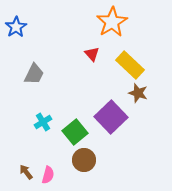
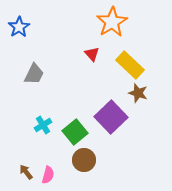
blue star: moved 3 px right
cyan cross: moved 3 px down
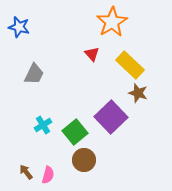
blue star: rotated 25 degrees counterclockwise
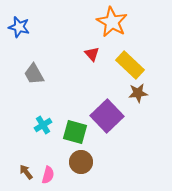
orange star: rotated 12 degrees counterclockwise
gray trapezoid: rotated 125 degrees clockwise
brown star: rotated 24 degrees counterclockwise
purple square: moved 4 px left, 1 px up
green square: rotated 35 degrees counterclockwise
brown circle: moved 3 px left, 2 px down
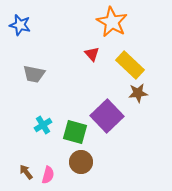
blue star: moved 1 px right, 2 px up
gray trapezoid: rotated 50 degrees counterclockwise
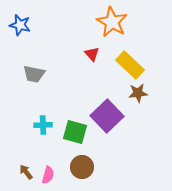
cyan cross: rotated 30 degrees clockwise
brown circle: moved 1 px right, 5 px down
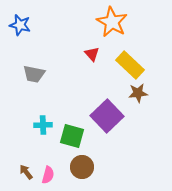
green square: moved 3 px left, 4 px down
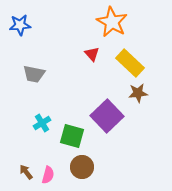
blue star: rotated 20 degrees counterclockwise
yellow rectangle: moved 2 px up
cyan cross: moved 1 px left, 2 px up; rotated 30 degrees counterclockwise
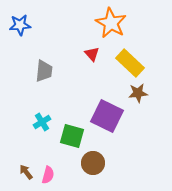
orange star: moved 1 px left, 1 px down
gray trapezoid: moved 10 px right, 3 px up; rotated 95 degrees counterclockwise
purple square: rotated 20 degrees counterclockwise
cyan cross: moved 1 px up
brown circle: moved 11 px right, 4 px up
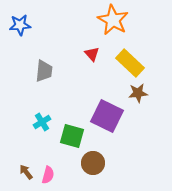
orange star: moved 2 px right, 3 px up
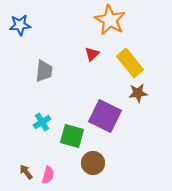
orange star: moved 3 px left
red triangle: rotated 28 degrees clockwise
yellow rectangle: rotated 8 degrees clockwise
purple square: moved 2 px left
